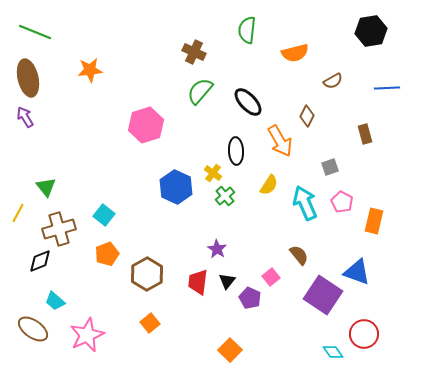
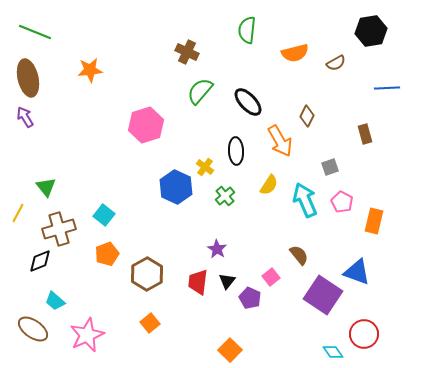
brown cross at (194, 52): moved 7 px left
brown semicircle at (333, 81): moved 3 px right, 18 px up
yellow cross at (213, 173): moved 8 px left, 6 px up
cyan arrow at (305, 203): moved 3 px up
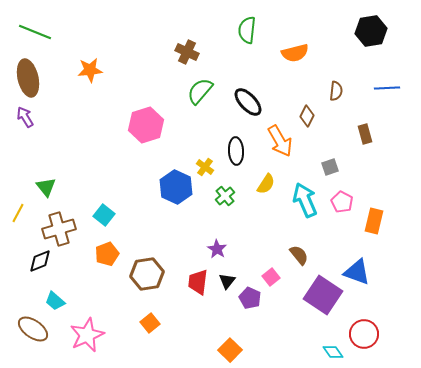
brown semicircle at (336, 63): moved 28 px down; rotated 54 degrees counterclockwise
yellow semicircle at (269, 185): moved 3 px left, 1 px up
brown hexagon at (147, 274): rotated 20 degrees clockwise
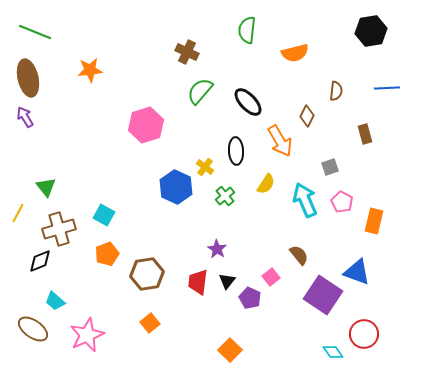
cyan square at (104, 215): rotated 10 degrees counterclockwise
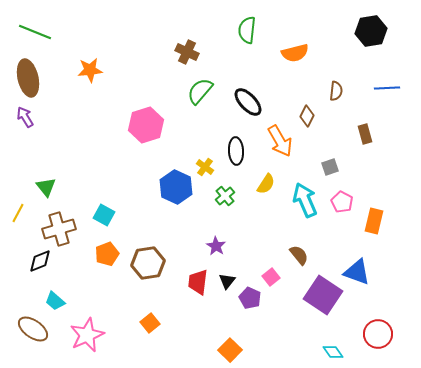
purple star at (217, 249): moved 1 px left, 3 px up
brown hexagon at (147, 274): moved 1 px right, 11 px up
red circle at (364, 334): moved 14 px right
